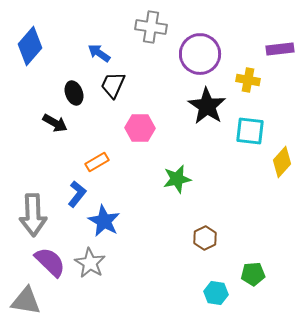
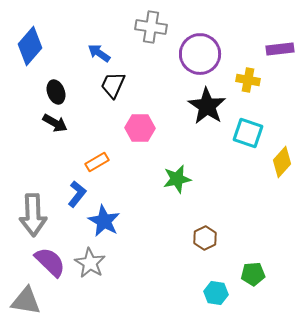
black ellipse: moved 18 px left, 1 px up
cyan square: moved 2 px left, 2 px down; rotated 12 degrees clockwise
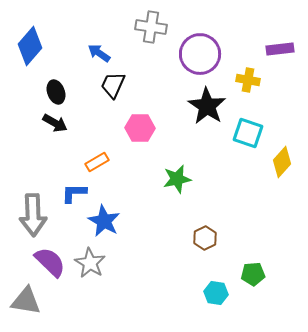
blue L-shape: moved 3 px left, 1 px up; rotated 128 degrees counterclockwise
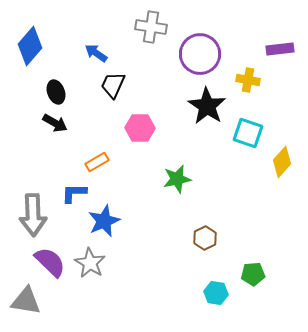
blue arrow: moved 3 px left
blue star: rotated 20 degrees clockwise
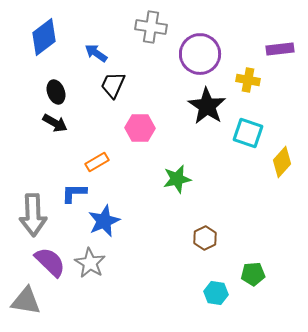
blue diamond: moved 14 px right, 9 px up; rotated 12 degrees clockwise
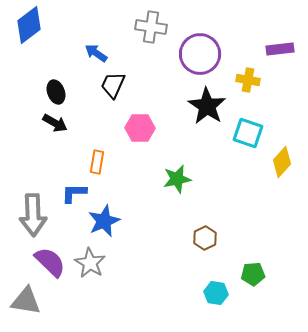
blue diamond: moved 15 px left, 12 px up
orange rectangle: rotated 50 degrees counterclockwise
